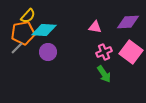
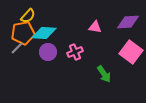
cyan diamond: moved 3 px down
pink cross: moved 29 px left
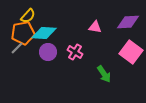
pink cross: rotated 35 degrees counterclockwise
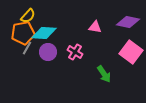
purple diamond: rotated 15 degrees clockwise
gray line: moved 10 px right; rotated 16 degrees counterclockwise
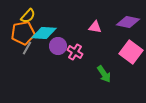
purple circle: moved 10 px right, 6 px up
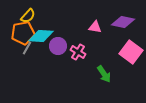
purple diamond: moved 5 px left
cyan diamond: moved 3 px left, 3 px down
pink cross: moved 3 px right
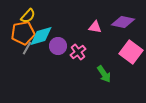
cyan diamond: rotated 20 degrees counterclockwise
pink cross: rotated 21 degrees clockwise
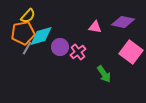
purple circle: moved 2 px right, 1 px down
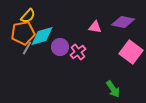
cyan diamond: moved 1 px right
green arrow: moved 9 px right, 15 px down
